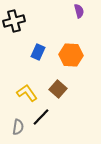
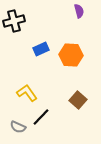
blue rectangle: moved 3 px right, 3 px up; rotated 42 degrees clockwise
brown square: moved 20 px right, 11 px down
gray semicircle: rotated 105 degrees clockwise
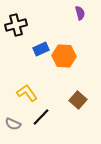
purple semicircle: moved 1 px right, 2 px down
black cross: moved 2 px right, 4 px down
orange hexagon: moved 7 px left, 1 px down
gray semicircle: moved 5 px left, 3 px up
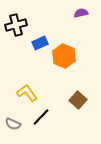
purple semicircle: moved 1 px right; rotated 88 degrees counterclockwise
blue rectangle: moved 1 px left, 6 px up
orange hexagon: rotated 20 degrees clockwise
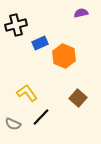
brown square: moved 2 px up
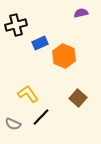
yellow L-shape: moved 1 px right, 1 px down
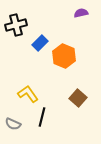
blue rectangle: rotated 21 degrees counterclockwise
black line: moved 1 px right; rotated 30 degrees counterclockwise
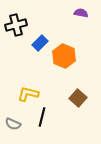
purple semicircle: rotated 24 degrees clockwise
yellow L-shape: rotated 40 degrees counterclockwise
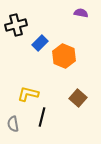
gray semicircle: rotated 56 degrees clockwise
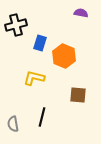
blue rectangle: rotated 28 degrees counterclockwise
yellow L-shape: moved 6 px right, 16 px up
brown square: moved 3 px up; rotated 36 degrees counterclockwise
